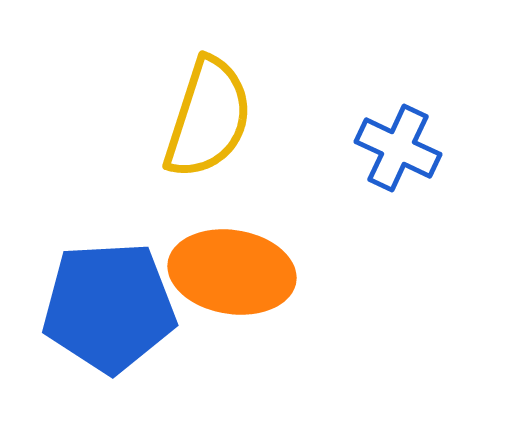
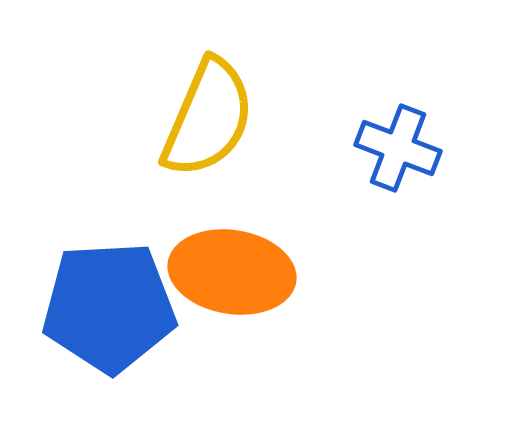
yellow semicircle: rotated 5 degrees clockwise
blue cross: rotated 4 degrees counterclockwise
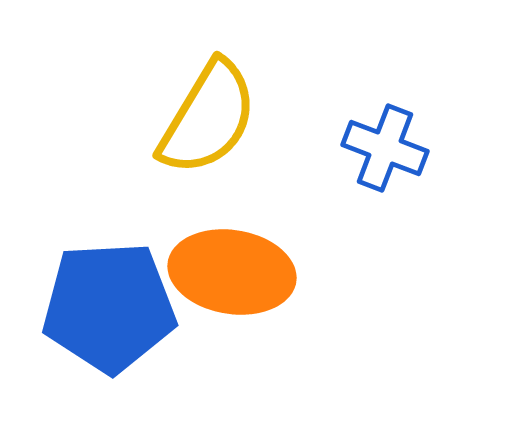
yellow semicircle: rotated 8 degrees clockwise
blue cross: moved 13 px left
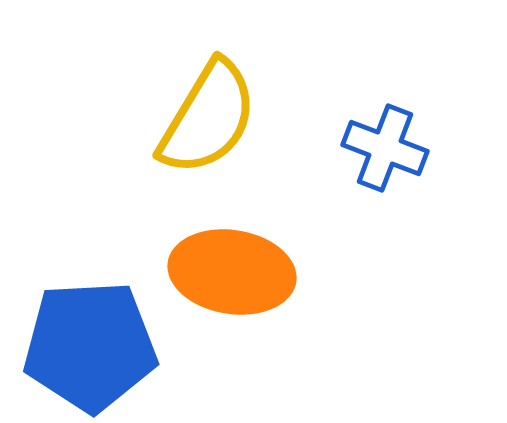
blue pentagon: moved 19 px left, 39 px down
